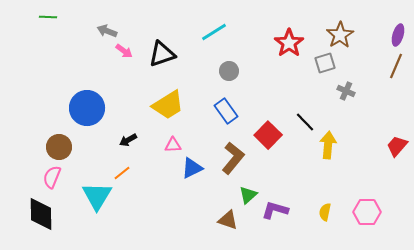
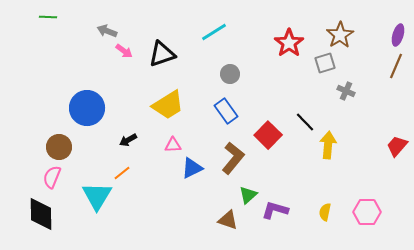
gray circle: moved 1 px right, 3 px down
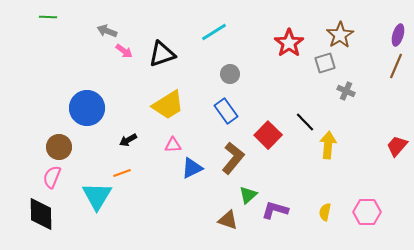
orange line: rotated 18 degrees clockwise
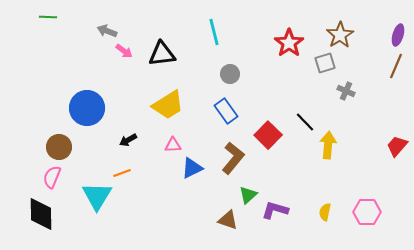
cyan line: rotated 72 degrees counterclockwise
black triangle: rotated 12 degrees clockwise
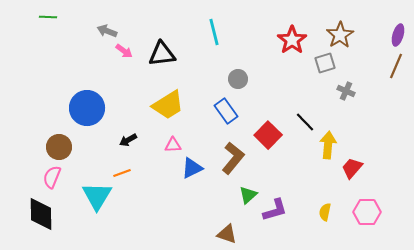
red star: moved 3 px right, 3 px up
gray circle: moved 8 px right, 5 px down
red trapezoid: moved 45 px left, 22 px down
purple L-shape: rotated 148 degrees clockwise
brown triangle: moved 1 px left, 14 px down
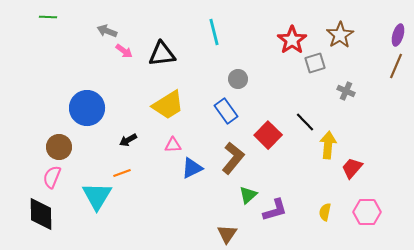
gray square: moved 10 px left
brown triangle: rotated 45 degrees clockwise
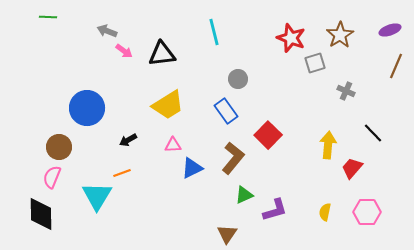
purple ellipse: moved 8 px left, 5 px up; rotated 55 degrees clockwise
red star: moved 1 px left, 2 px up; rotated 16 degrees counterclockwise
black line: moved 68 px right, 11 px down
green triangle: moved 4 px left; rotated 18 degrees clockwise
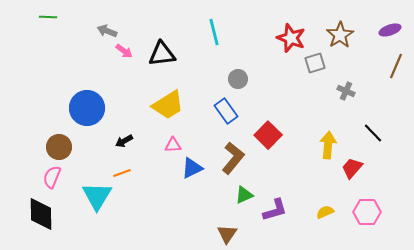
black arrow: moved 4 px left, 1 px down
yellow semicircle: rotated 54 degrees clockwise
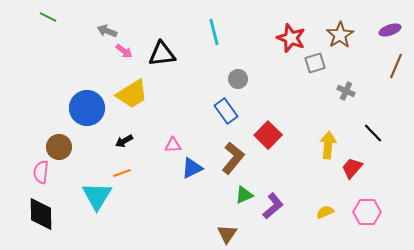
green line: rotated 24 degrees clockwise
yellow trapezoid: moved 36 px left, 11 px up
pink semicircle: moved 11 px left, 5 px up; rotated 15 degrees counterclockwise
purple L-shape: moved 2 px left, 4 px up; rotated 24 degrees counterclockwise
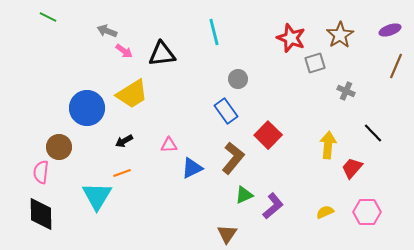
pink triangle: moved 4 px left
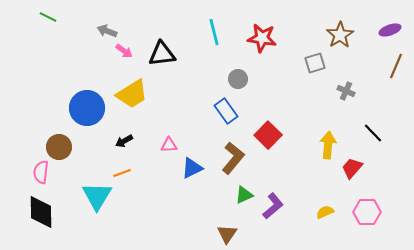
red star: moved 29 px left; rotated 12 degrees counterclockwise
black diamond: moved 2 px up
